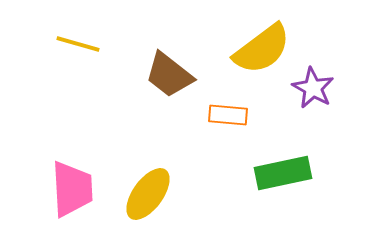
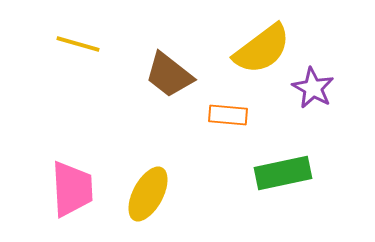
yellow ellipse: rotated 8 degrees counterclockwise
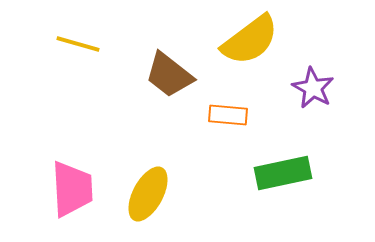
yellow semicircle: moved 12 px left, 9 px up
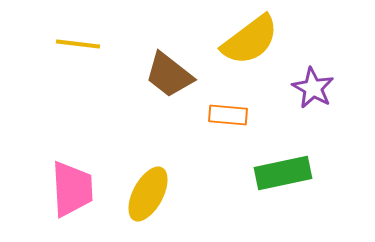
yellow line: rotated 9 degrees counterclockwise
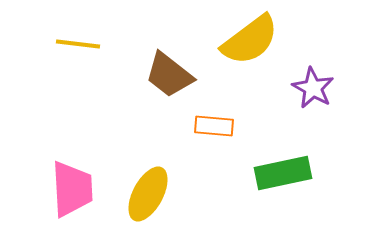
orange rectangle: moved 14 px left, 11 px down
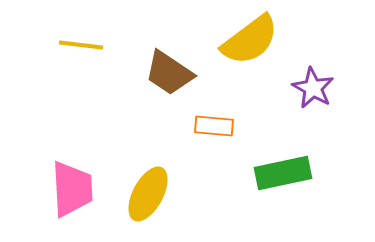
yellow line: moved 3 px right, 1 px down
brown trapezoid: moved 2 px up; rotated 4 degrees counterclockwise
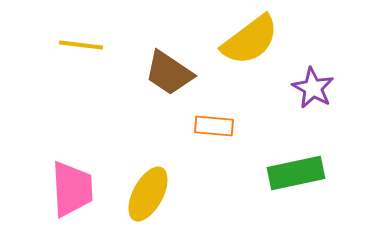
green rectangle: moved 13 px right
